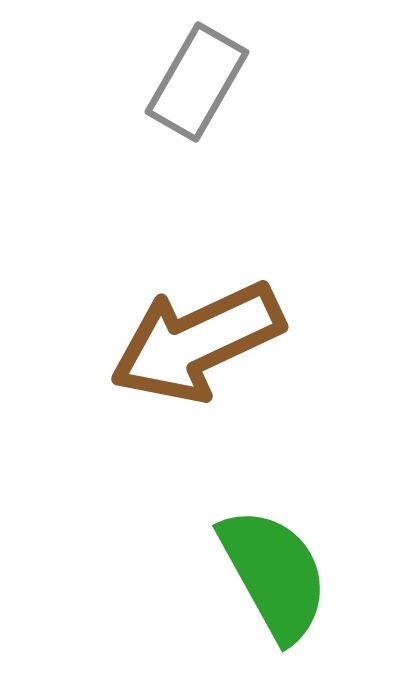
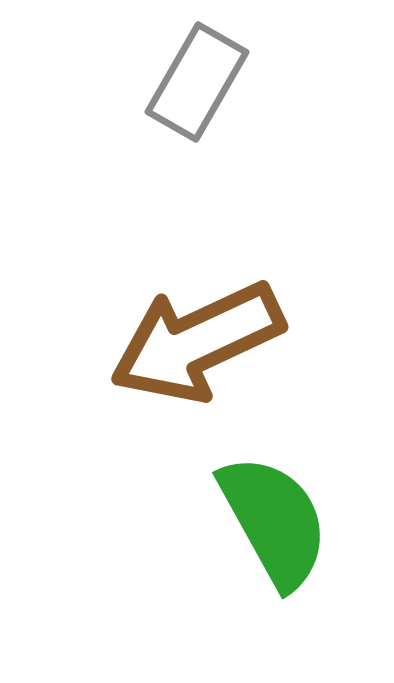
green semicircle: moved 53 px up
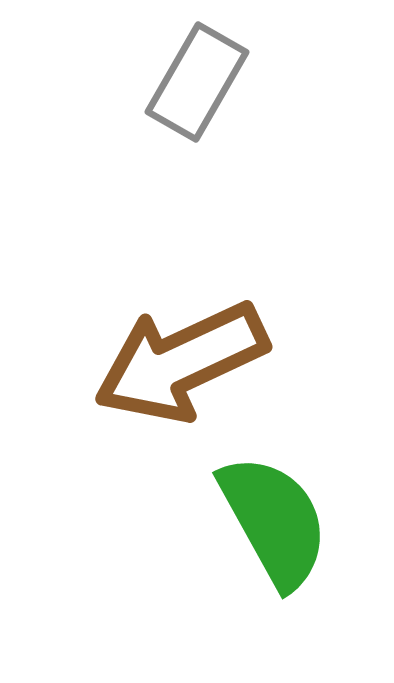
brown arrow: moved 16 px left, 20 px down
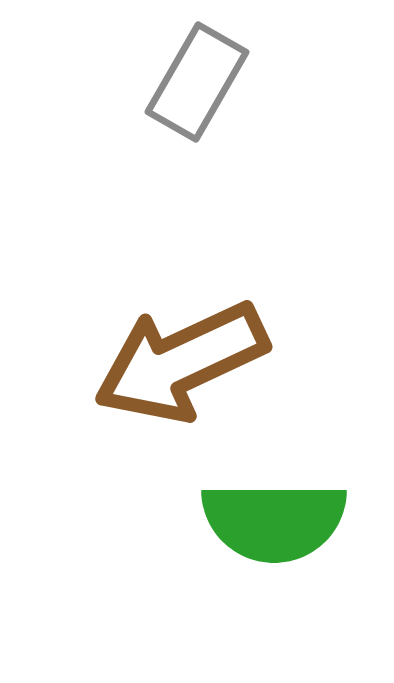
green semicircle: rotated 119 degrees clockwise
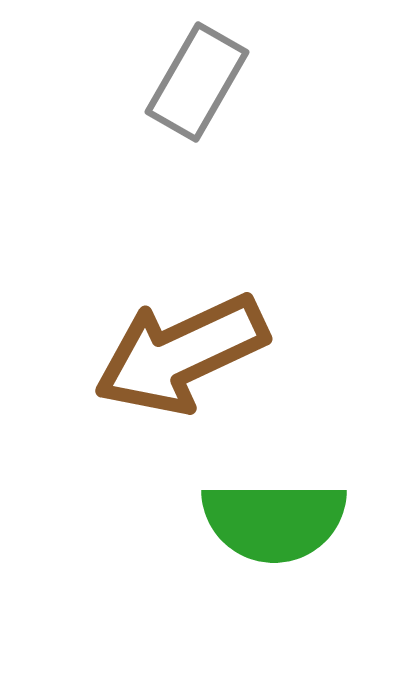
brown arrow: moved 8 px up
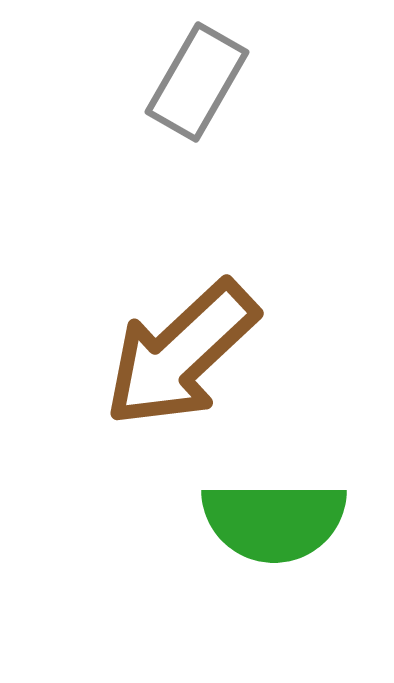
brown arrow: rotated 18 degrees counterclockwise
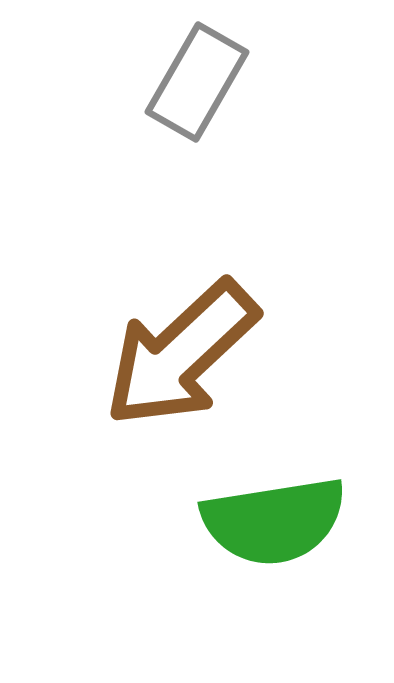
green semicircle: rotated 9 degrees counterclockwise
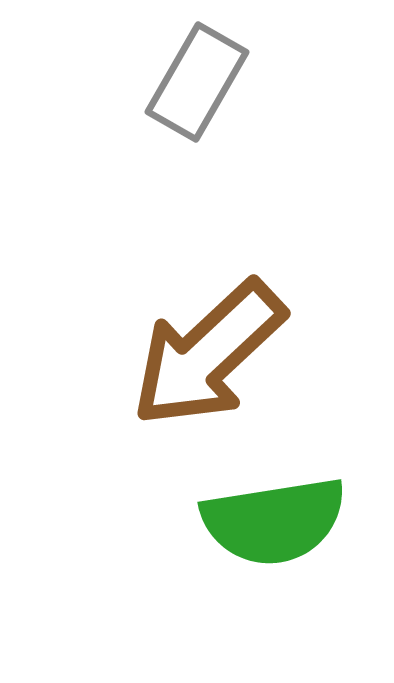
brown arrow: moved 27 px right
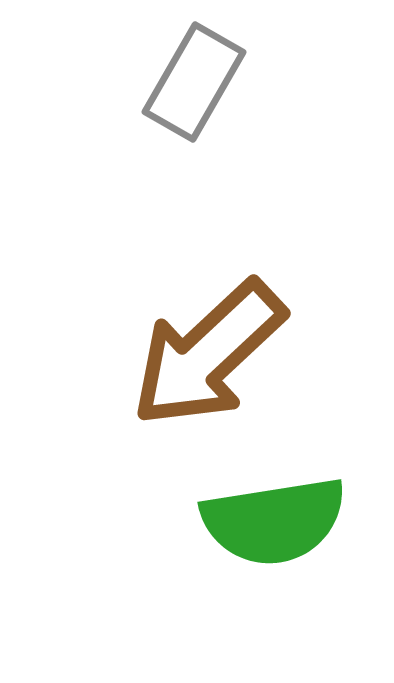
gray rectangle: moved 3 px left
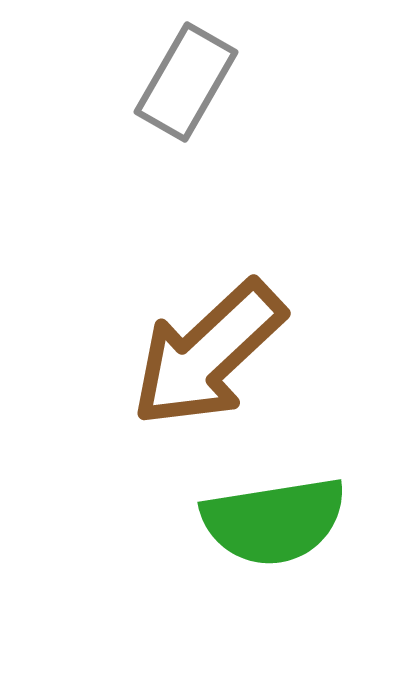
gray rectangle: moved 8 px left
